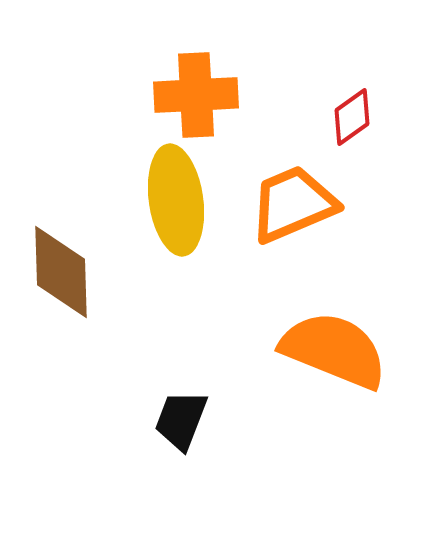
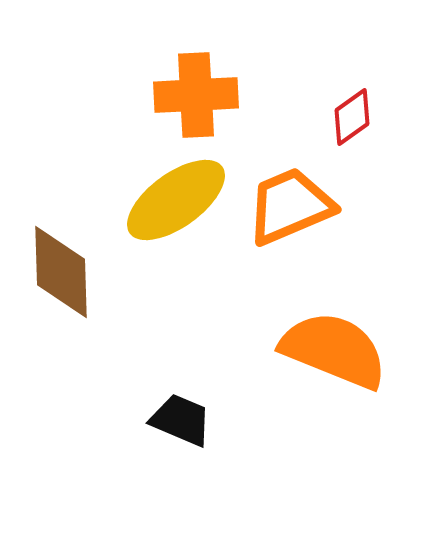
yellow ellipse: rotated 62 degrees clockwise
orange trapezoid: moved 3 px left, 2 px down
black trapezoid: rotated 92 degrees clockwise
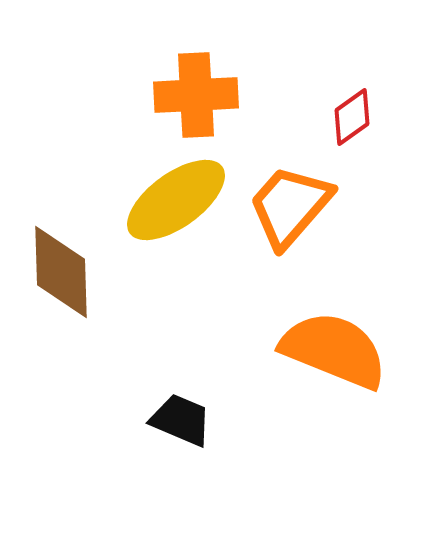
orange trapezoid: rotated 26 degrees counterclockwise
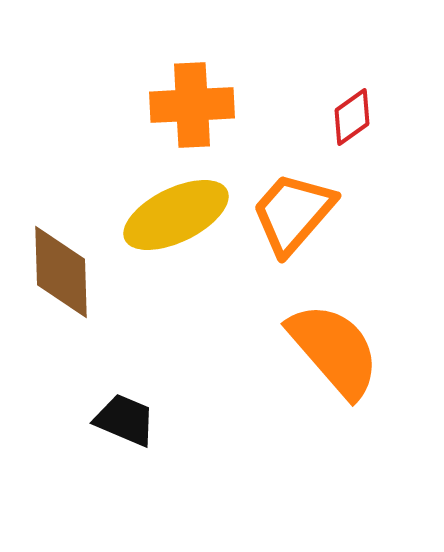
orange cross: moved 4 px left, 10 px down
yellow ellipse: moved 15 px down; rotated 10 degrees clockwise
orange trapezoid: moved 3 px right, 7 px down
orange semicircle: rotated 27 degrees clockwise
black trapezoid: moved 56 px left
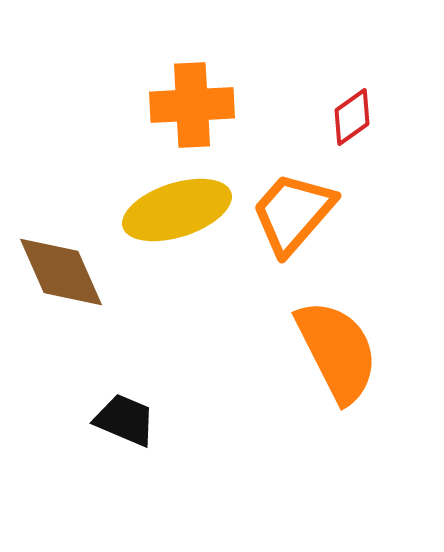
yellow ellipse: moved 1 px right, 5 px up; rotated 8 degrees clockwise
brown diamond: rotated 22 degrees counterclockwise
orange semicircle: moved 3 px right, 1 px down; rotated 14 degrees clockwise
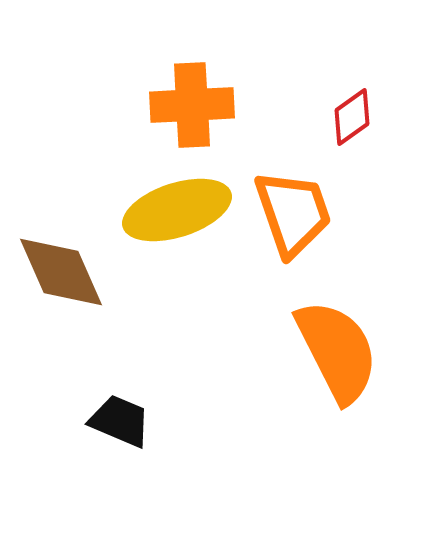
orange trapezoid: rotated 120 degrees clockwise
black trapezoid: moved 5 px left, 1 px down
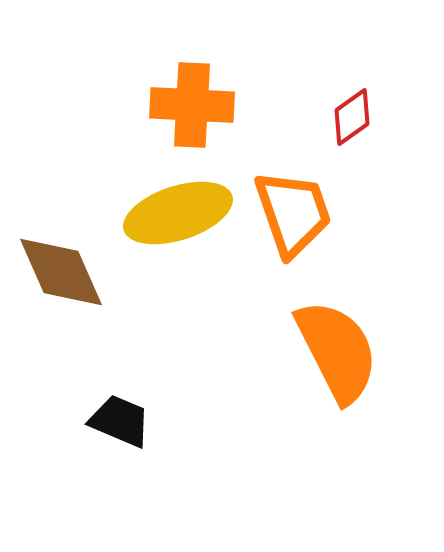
orange cross: rotated 6 degrees clockwise
yellow ellipse: moved 1 px right, 3 px down
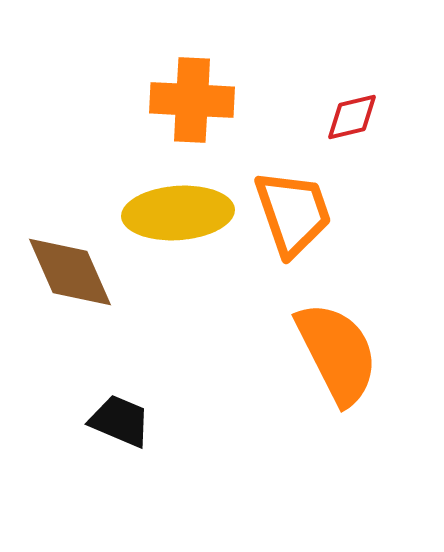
orange cross: moved 5 px up
red diamond: rotated 22 degrees clockwise
yellow ellipse: rotated 14 degrees clockwise
brown diamond: moved 9 px right
orange semicircle: moved 2 px down
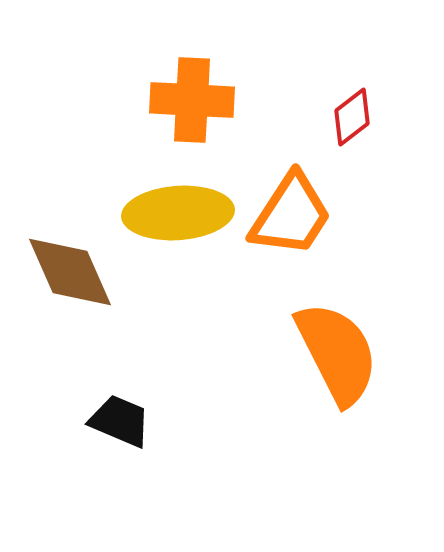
red diamond: rotated 24 degrees counterclockwise
orange trapezoid: moved 2 px left, 2 px down; rotated 52 degrees clockwise
